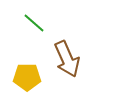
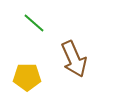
brown arrow: moved 7 px right
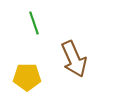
green line: rotated 30 degrees clockwise
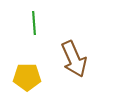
green line: rotated 15 degrees clockwise
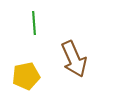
yellow pentagon: moved 1 px left, 1 px up; rotated 12 degrees counterclockwise
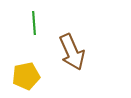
brown arrow: moved 2 px left, 7 px up
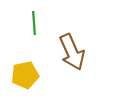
yellow pentagon: moved 1 px left, 1 px up
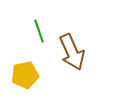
green line: moved 5 px right, 8 px down; rotated 15 degrees counterclockwise
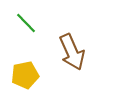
green line: moved 13 px left, 8 px up; rotated 25 degrees counterclockwise
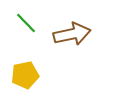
brown arrow: moved 18 px up; rotated 78 degrees counterclockwise
